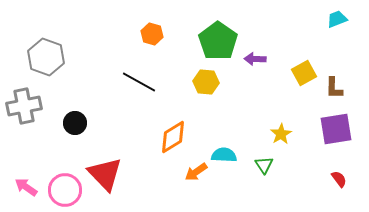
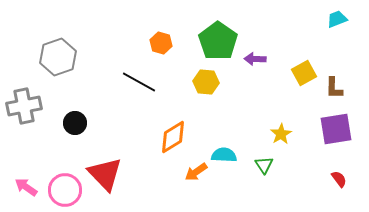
orange hexagon: moved 9 px right, 9 px down
gray hexagon: moved 12 px right; rotated 21 degrees clockwise
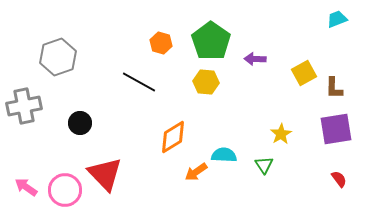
green pentagon: moved 7 px left
black circle: moved 5 px right
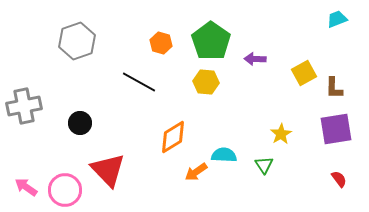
gray hexagon: moved 19 px right, 16 px up
red triangle: moved 3 px right, 4 px up
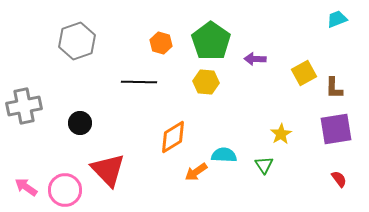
black line: rotated 28 degrees counterclockwise
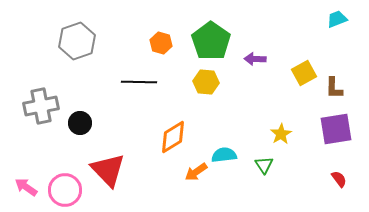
gray cross: moved 17 px right
cyan semicircle: rotated 10 degrees counterclockwise
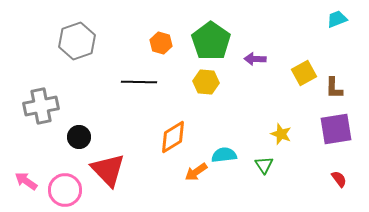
black circle: moved 1 px left, 14 px down
yellow star: rotated 20 degrees counterclockwise
pink arrow: moved 6 px up
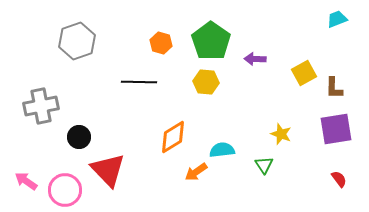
cyan semicircle: moved 2 px left, 5 px up
